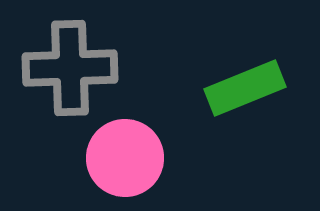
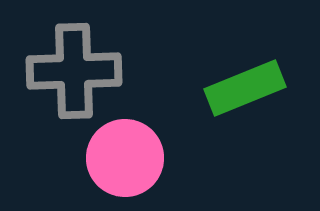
gray cross: moved 4 px right, 3 px down
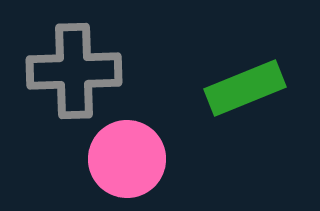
pink circle: moved 2 px right, 1 px down
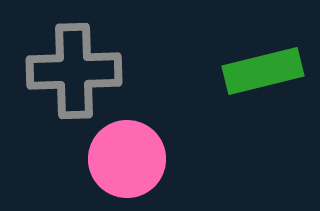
green rectangle: moved 18 px right, 17 px up; rotated 8 degrees clockwise
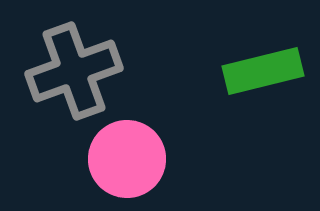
gray cross: rotated 18 degrees counterclockwise
